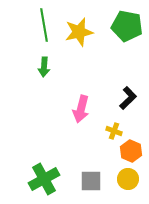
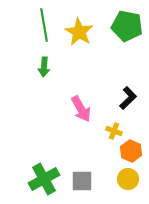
yellow star: rotated 28 degrees counterclockwise
pink arrow: rotated 44 degrees counterclockwise
gray square: moved 9 px left
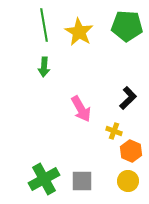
green pentagon: rotated 8 degrees counterclockwise
yellow circle: moved 2 px down
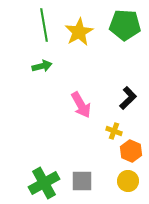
green pentagon: moved 2 px left, 1 px up
yellow star: rotated 12 degrees clockwise
green arrow: moved 2 px left, 1 px up; rotated 108 degrees counterclockwise
pink arrow: moved 4 px up
green cross: moved 4 px down
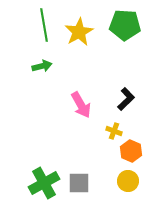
black L-shape: moved 2 px left, 1 px down
gray square: moved 3 px left, 2 px down
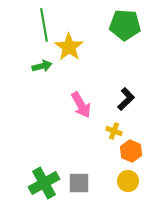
yellow star: moved 10 px left, 15 px down; rotated 8 degrees counterclockwise
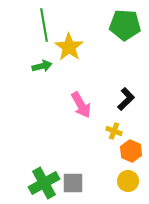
gray square: moved 6 px left
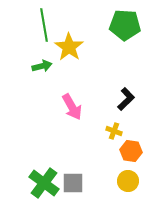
pink arrow: moved 9 px left, 2 px down
orange hexagon: rotated 15 degrees counterclockwise
green cross: rotated 24 degrees counterclockwise
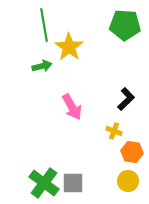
orange hexagon: moved 1 px right, 1 px down
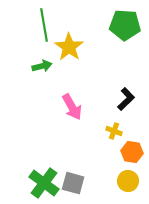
gray square: rotated 15 degrees clockwise
